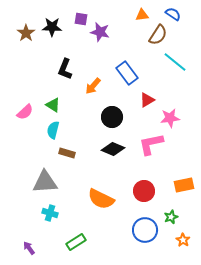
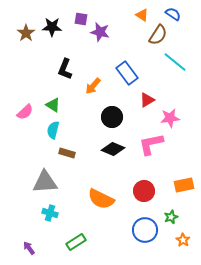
orange triangle: rotated 40 degrees clockwise
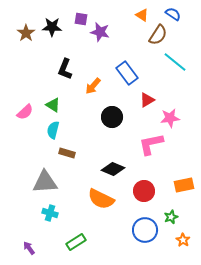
black diamond: moved 20 px down
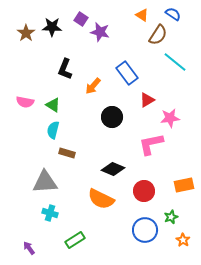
purple square: rotated 24 degrees clockwise
pink semicircle: moved 10 px up; rotated 54 degrees clockwise
green rectangle: moved 1 px left, 2 px up
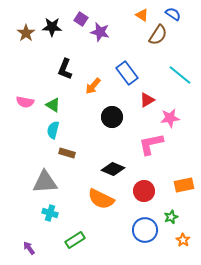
cyan line: moved 5 px right, 13 px down
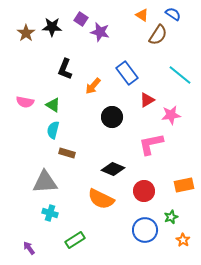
pink star: moved 1 px right, 3 px up
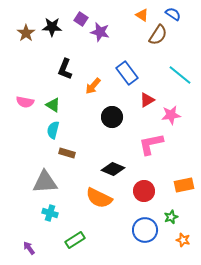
orange semicircle: moved 2 px left, 1 px up
orange star: rotated 16 degrees counterclockwise
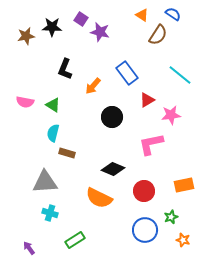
brown star: moved 3 px down; rotated 24 degrees clockwise
cyan semicircle: moved 3 px down
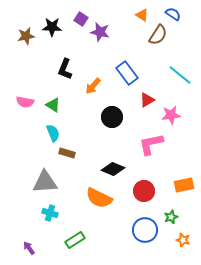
cyan semicircle: rotated 144 degrees clockwise
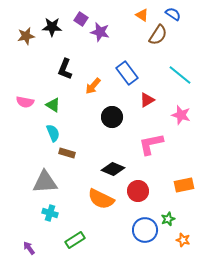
pink star: moved 10 px right; rotated 24 degrees clockwise
red circle: moved 6 px left
orange semicircle: moved 2 px right, 1 px down
green star: moved 3 px left, 2 px down
